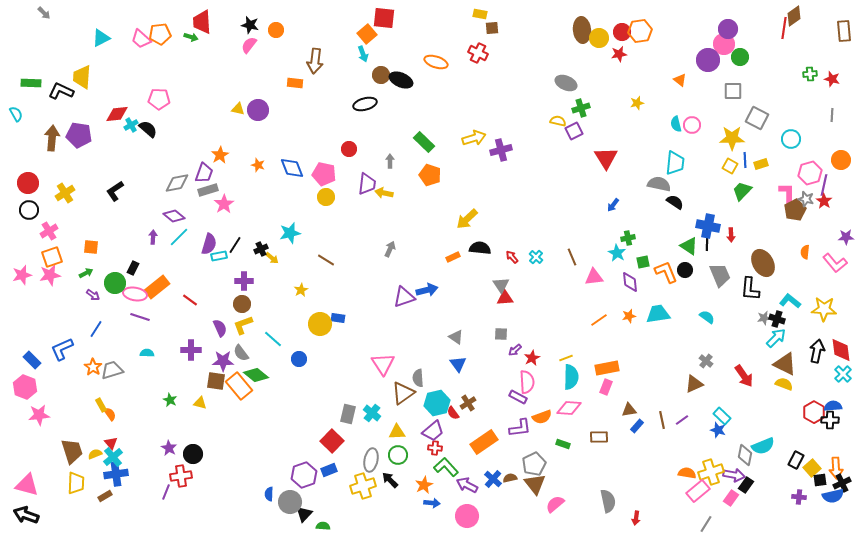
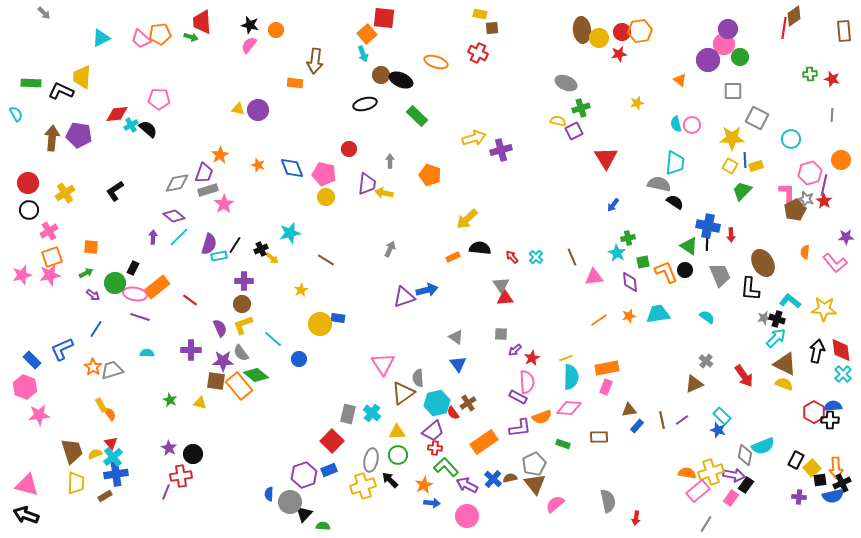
green rectangle at (424, 142): moved 7 px left, 26 px up
yellow rectangle at (761, 164): moved 5 px left, 2 px down
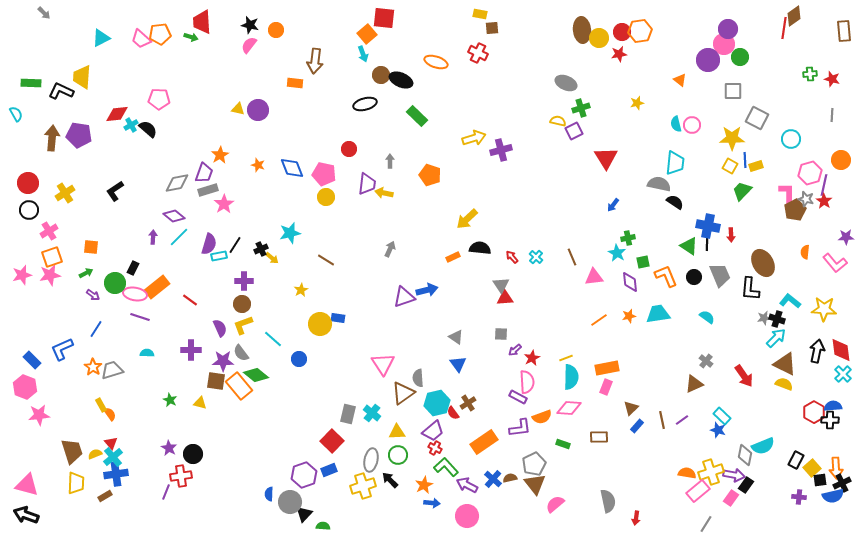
black circle at (685, 270): moved 9 px right, 7 px down
orange L-shape at (666, 272): moved 4 px down
brown triangle at (629, 410): moved 2 px right, 2 px up; rotated 35 degrees counterclockwise
red cross at (435, 448): rotated 24 degrees clockwise
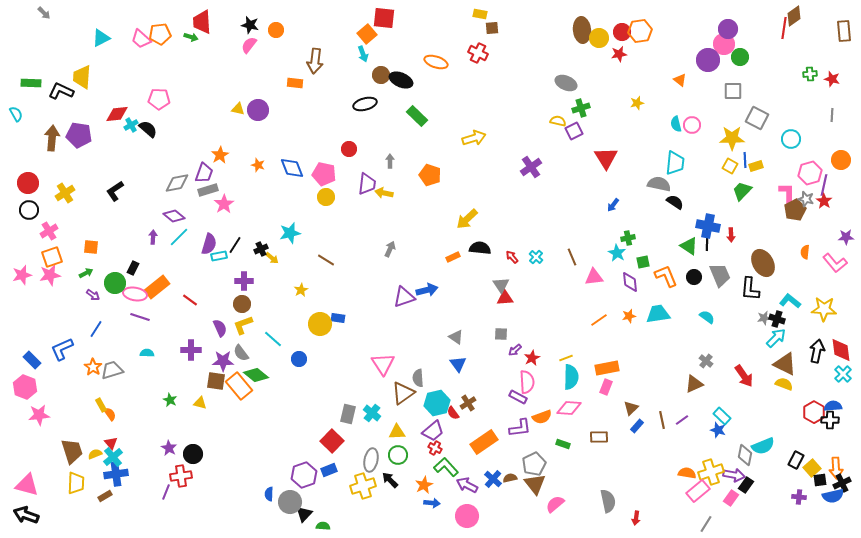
purple cross at (501, 150): moved 30 px right, 17 px down; rotated 20 degrees counterclockwise
